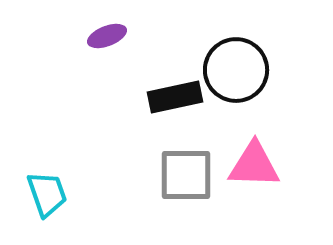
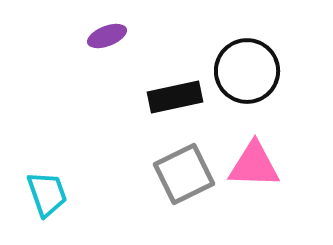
black circle: moved 11 px right, 1 px down
gray square: moved 2 px left, 1 px up; rotated 26 degrees counterclockwise
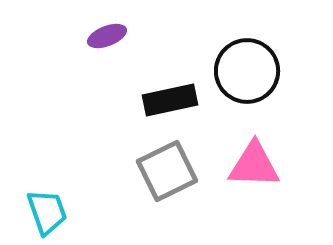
black rectangle: moved 5 px left, 3 px down
gray square: moved 17 px left, 3 px up
cyan trapezoid: moved 18 px down
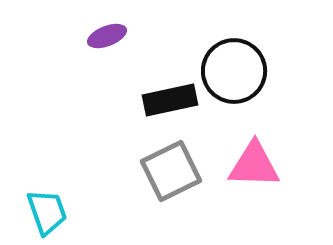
black circle: moved 13 px left
gray square: moved 4 px right
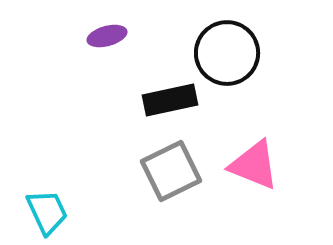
purple ellipse: rotated 6 degrees clockwise
black circle: moved 7 px left, 18 px up
pink triangle: rotated 20 degrees clockwise
cyan trapezoid: rotated 6 degrees counterclockwise
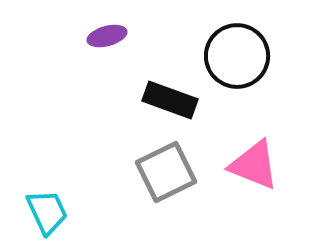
black circle: moved 10 px right, 3 px down
black rectangle: rotated 32 degrees clockwise
gray square: moved 5 px left, 1 px down
